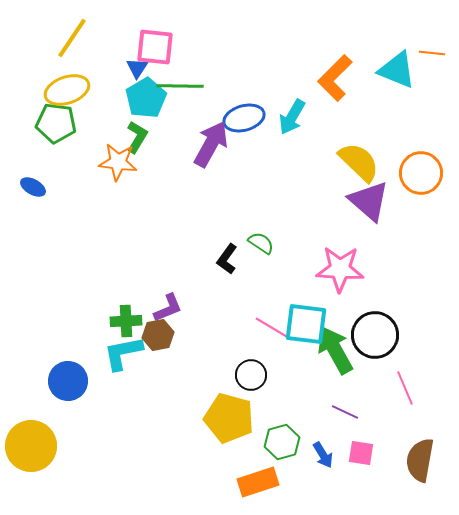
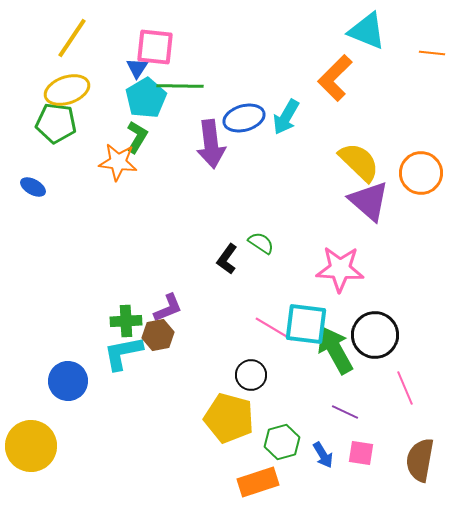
cyan triangle at (397, 70): moved 30 px left, 39 px up
cyan arrow at (292, 117): moved 6 px left
purple arrow at (211, 144): rotated 144 degrees clockwise
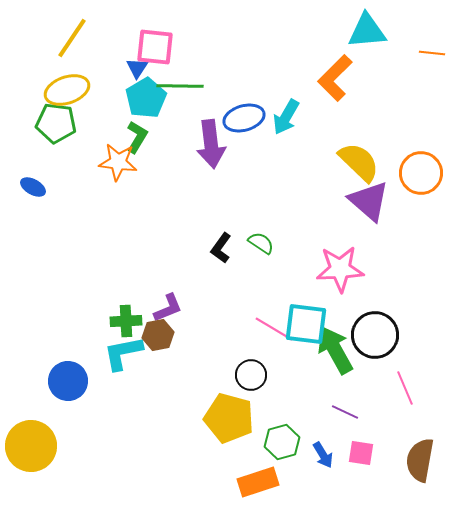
cyan triangle at (367, 31): rotated 27 degrees counterclockwise
black L-shape at (227, 259): moved 6 px left, 11 px up
pink star at (340, 269): rotated 6 degrees counterclockwise
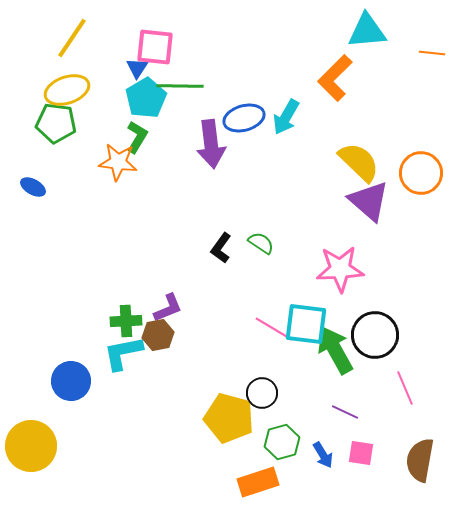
black circle at (251, 375): moved 11 px right, 18 px down
blue circle at (68, 381): moved 3 px right
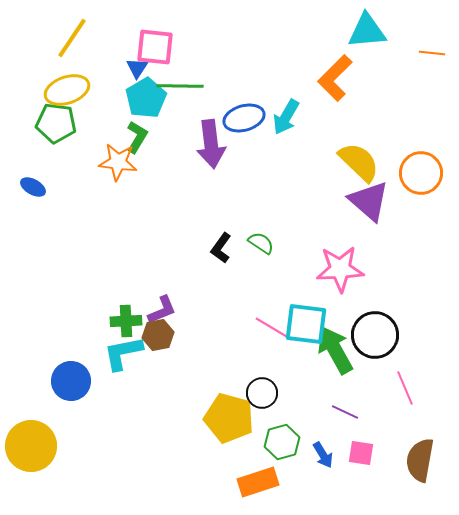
purple L-shape at (168, 308): moved 6 px left, 2 px down
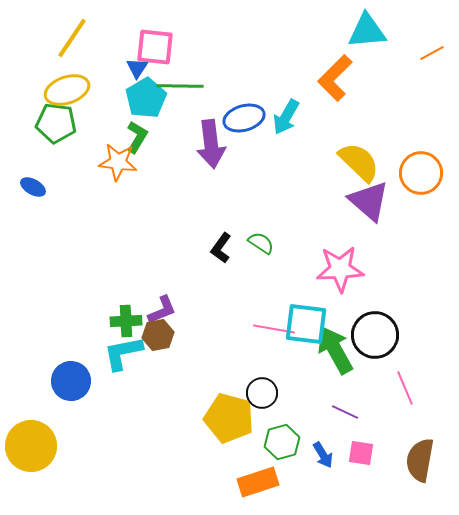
orange line at (432, 53): rotated 35 degrees counterclockwise
pink line at (274, 329): rotated 21 degrees counterclockwise
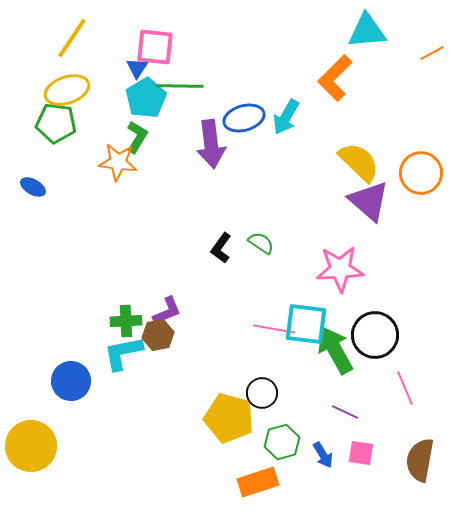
purple L-shape at (162, 310): moved 5 px right, 1 px down
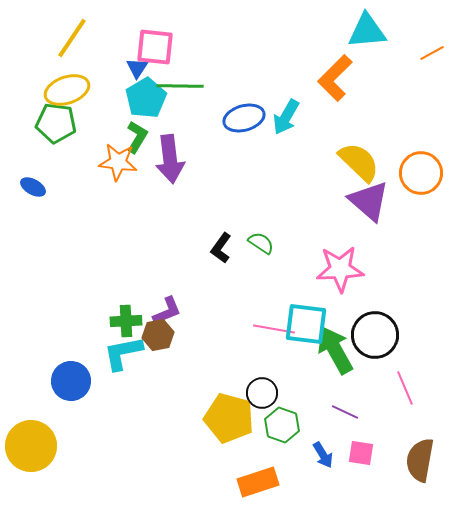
purple arrow at (211, 144): moved 41 px left, 15 px down
green hexagon at (282, 442): moved 17 px up; rotated 24 degrees counterclockwise
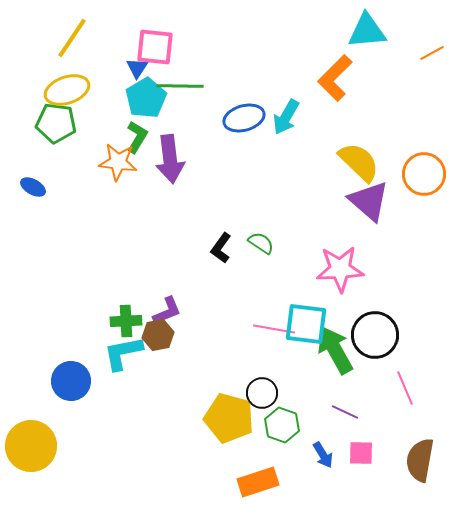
orange circle at (421, 173): moved 3 px right, 1 px down
pink square at (361, 453): rotated 8 degrees counterclockwise
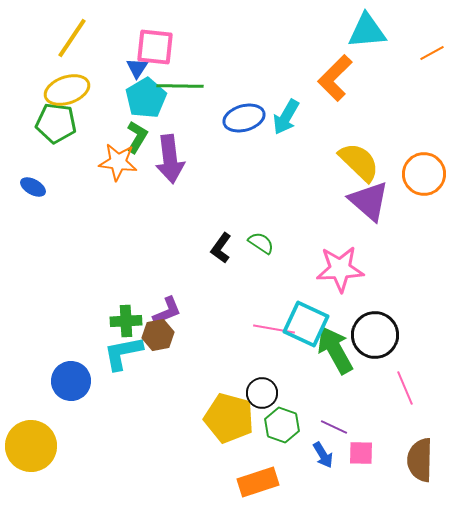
cyan square at (306, 324): rotated 18 degrees clockwise
purple line at (345, 412): moved 11 px left, 15 px down
brown semicircle at (420, 460): rotated 9 degrees counterclockwise
